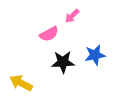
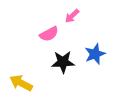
blue star: moved 1 px up; rotated 10 degrees counterclockwise
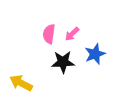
pink arrow: moved 18 px down
pink semicircle: rotated 126 degrees clockwise
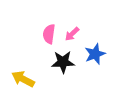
yellow arrow: moved 2 px right, 4 px up
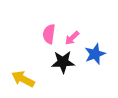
pink arrow: moved 4 px down
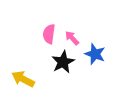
pink arrow: rotated 91 degrees clockwise
blue star: rotated 30 degrees counterclockwise
black star: rotated 25 degrees counterclockwise
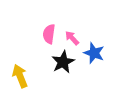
blue star: moved 1 px left, 1 px up
yellow arrow: moved 3 px left, 3 px up; rotated 40 degrees clockwise
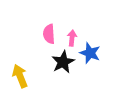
pink semicircle: rotated 12 degrees counterclockwise
pink arrow: rotated 49 degrees clockwise
blue star: moved 4 px left
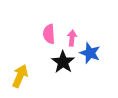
black star: rotated 10 degrees counterclockwise
yellow arrow: rotated 45 degrees clockwise
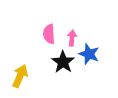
blue star: moved 1 px left, 1 px down
